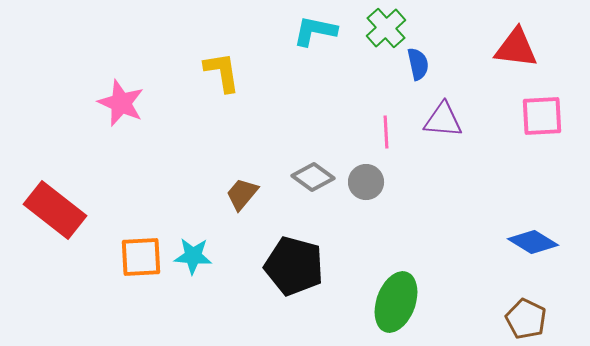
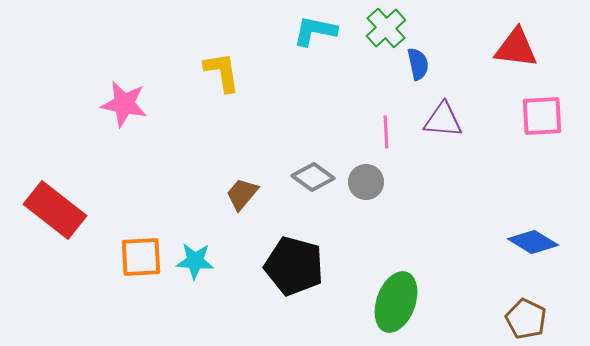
pink star: moved 3 px right, 1 px down; rotated 12 degrees counterclockwise
cyan star: moved 2 px right, 5 px down
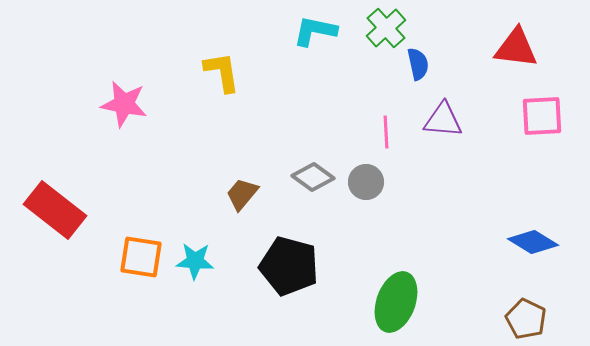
orange square: rotated 12 degrees clockwise
black pentagon: moved 5 px left
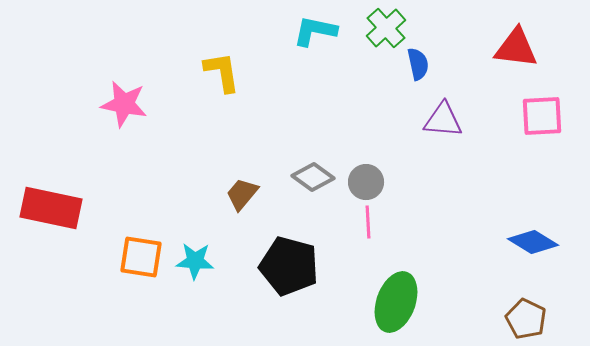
pink line: moved 18 px left, 90 px down
red rectangle: moved 4 px left, 2 px up; rotated 26 degrees counterclockwise
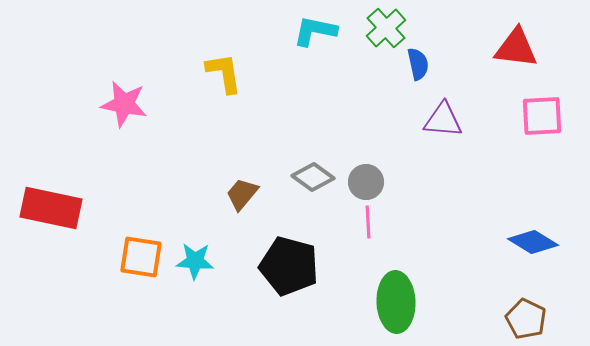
yellow L-shape: moved 2 px right, 1 px down
green ellipse: rotated 22 degrees counterclockwise
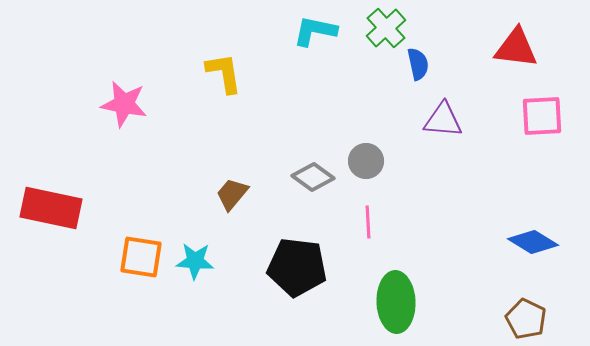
gray circle: moved 21 px up
brown trapezoid: moved 10 px left
black pentagon: moved 8 px right, 1 px down; rotated 8 degrees counterclockwise
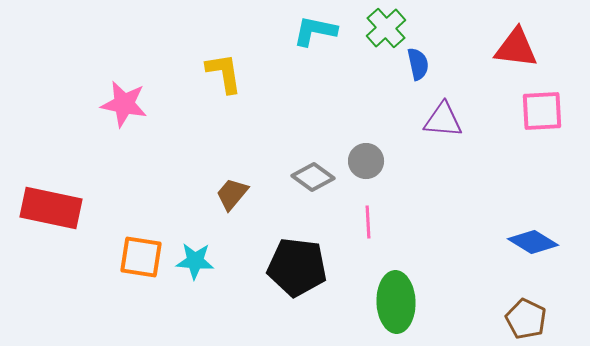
pink square: moved 5 px up
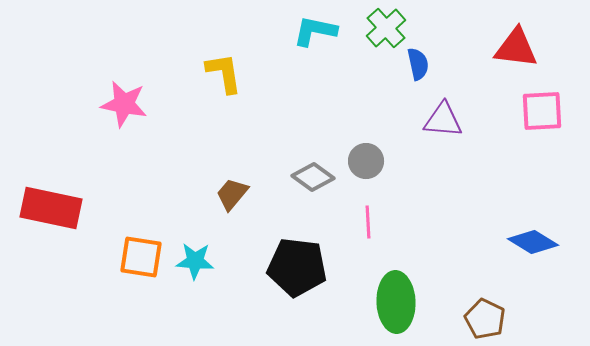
brown pentagon: moved 41 px left
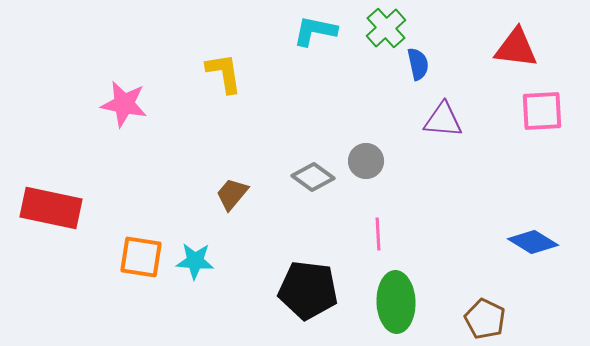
pink line: moved 10 px right, 12 px down
black pentagon: moved 11 px right, 23 px down
